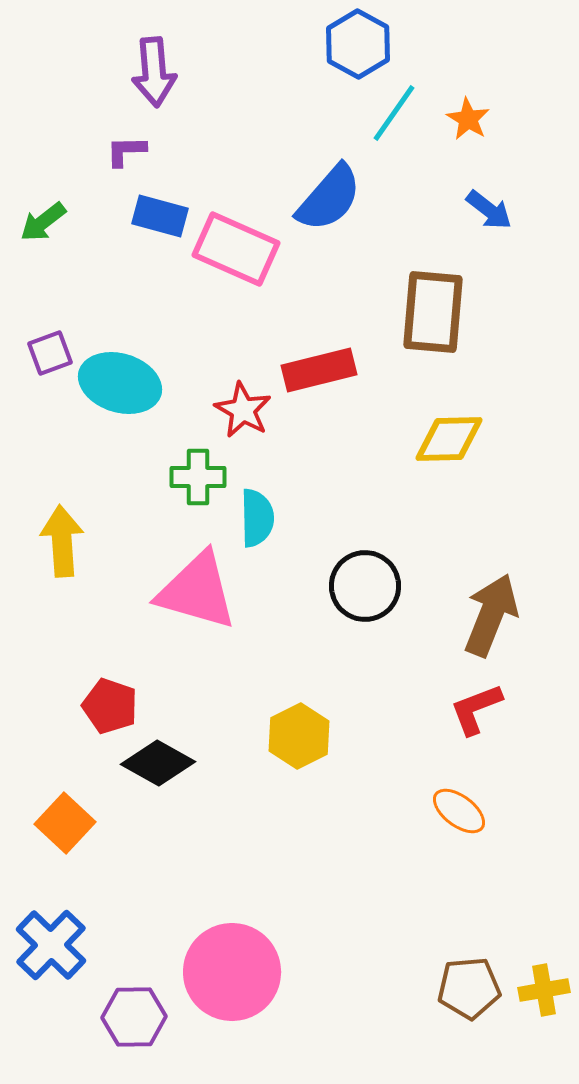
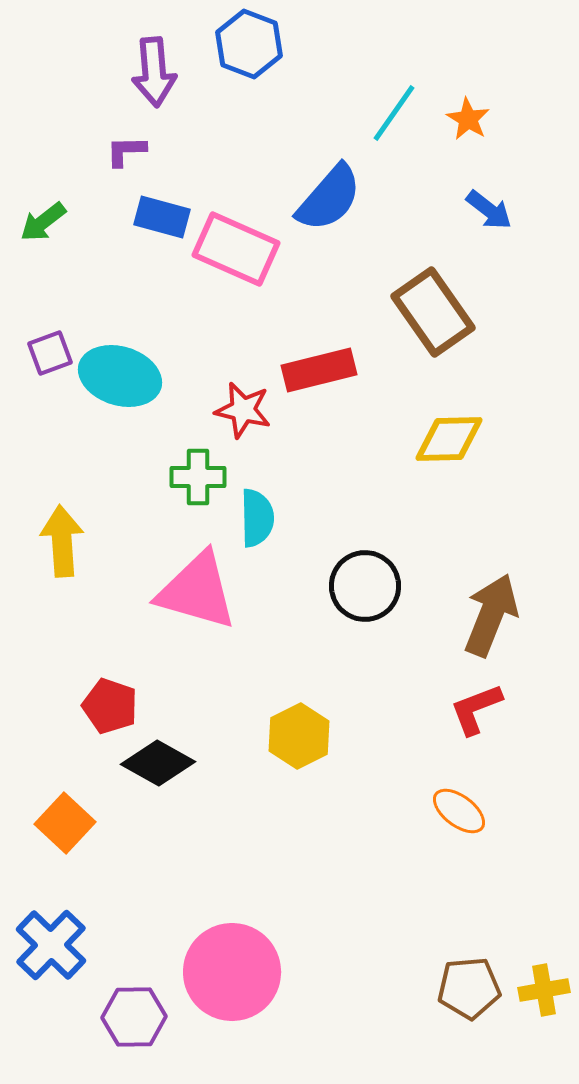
blue hexagon: moved 109 px left; rotated 8 degrees counterclockwise
blue rectangle: moved 2 px right, 1 px down
brown rectangle: rotated 40 degrees counterclockwise
cyan ellipse: moved 7 px up
red star: rotated 16 degrees counterclockwise
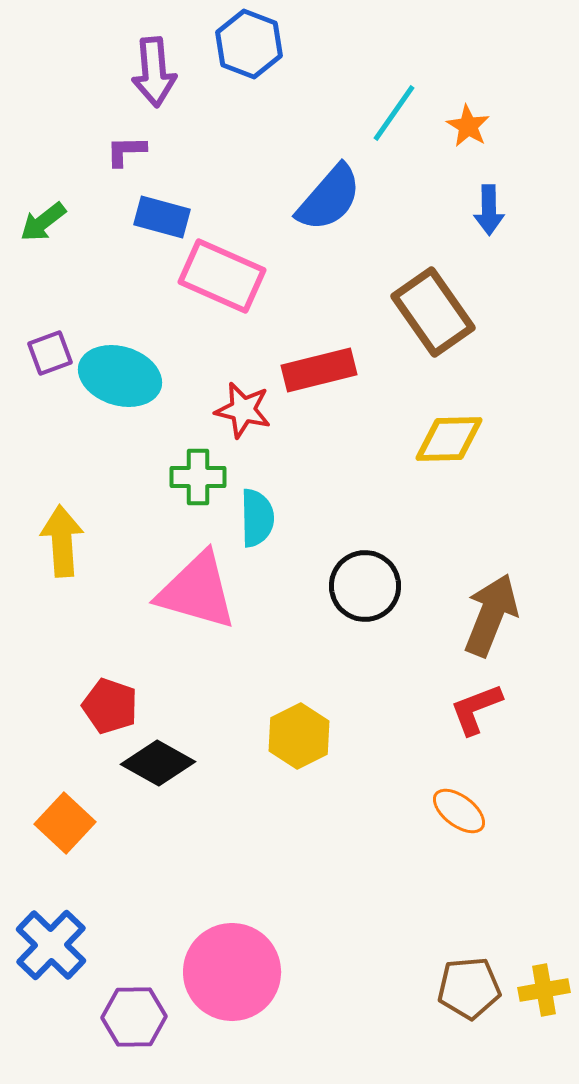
orange star: moved 7 px down
blue arrow: rotated 51 degrees clockwise
pink rectangle: moved 14 px left, 27 px down
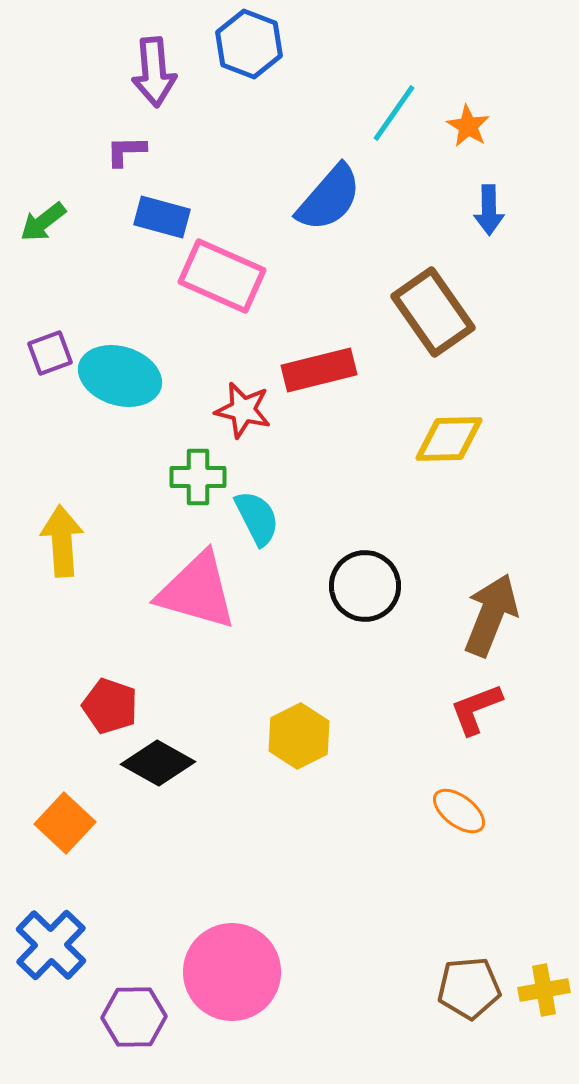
cyan semicircle: rotated 26 degrees counterclockwise
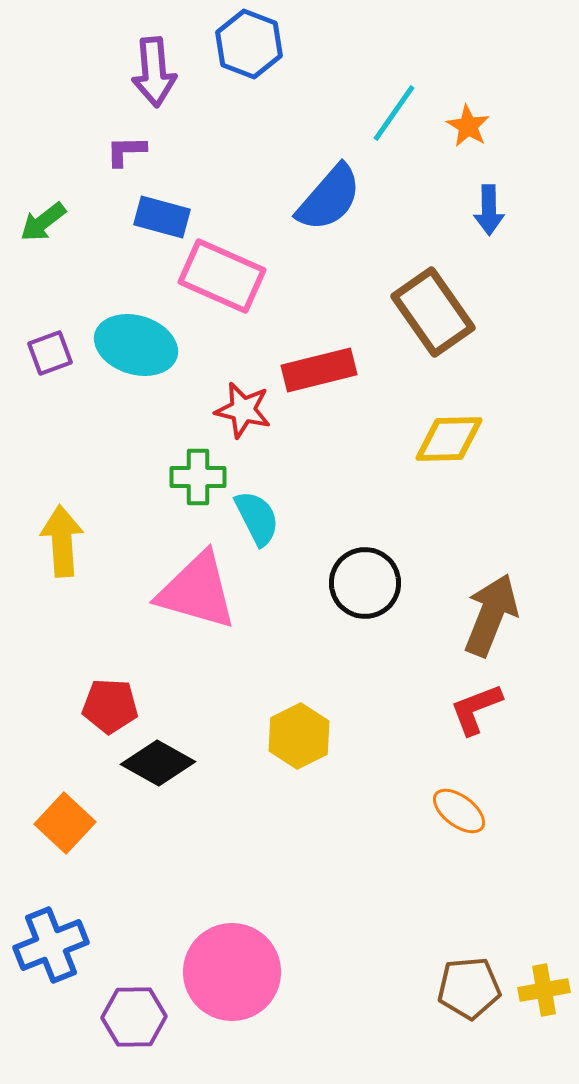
cyan ellipse: moved 16 px right, 31 px up
black circle: moved 3 px up
red pentagon: rotated 16 degrees counterclockwise
blue cross: rotated 24 degrees clockwise
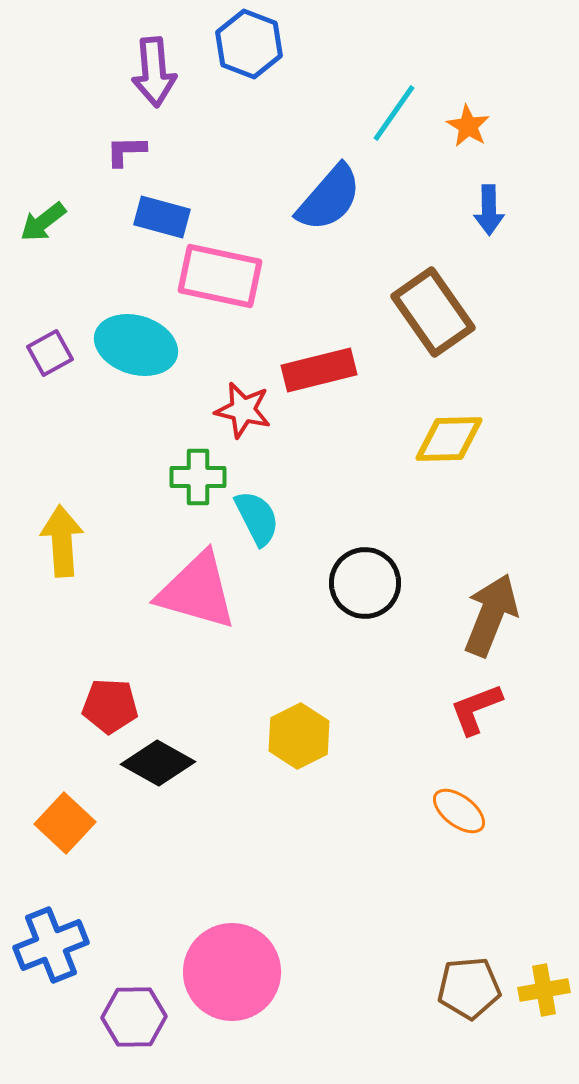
pink rectangle: moved 2 px left; rotated 12 degrees counterclockwise
purple square: rotated 9 degrees counterclockwise
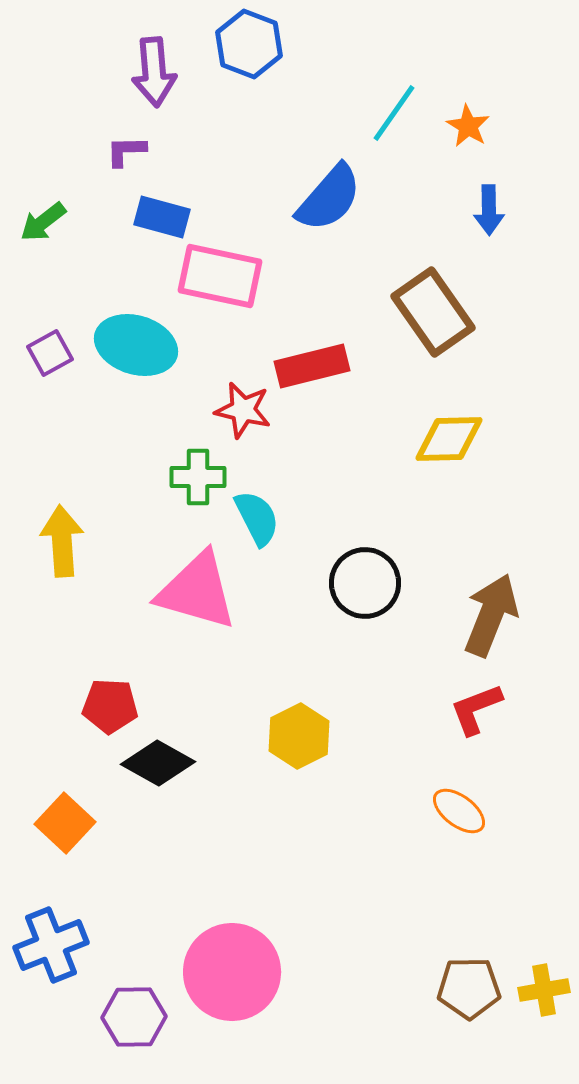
red rectangle: moved 7 px left, 4 px up
brown pentagon: rotated 4 degrees clockwise
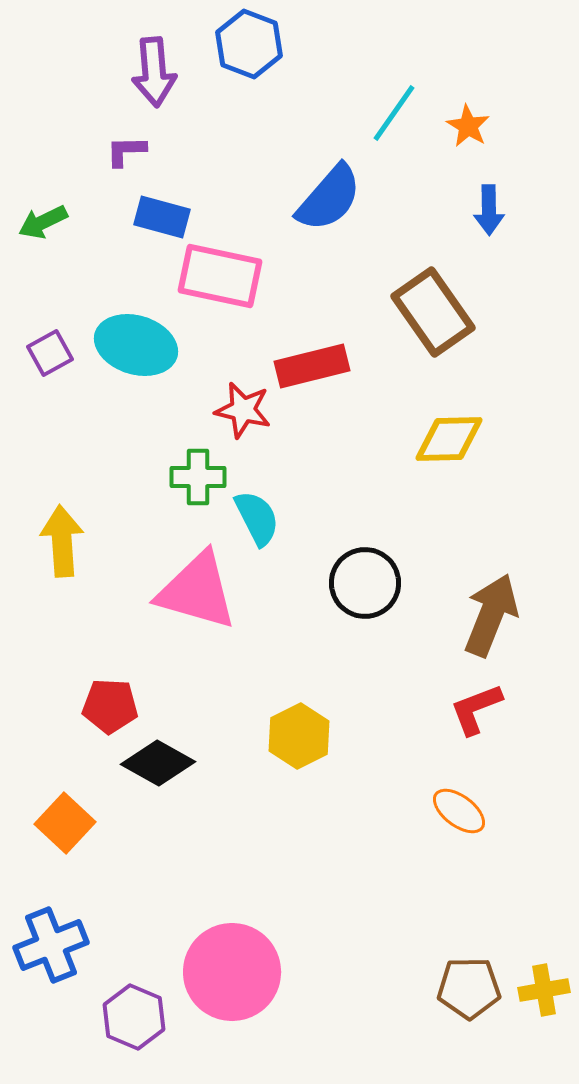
green arrow: rotated 12 degrees clockwise
purple hexagon: rotated 24 degrees clockwise
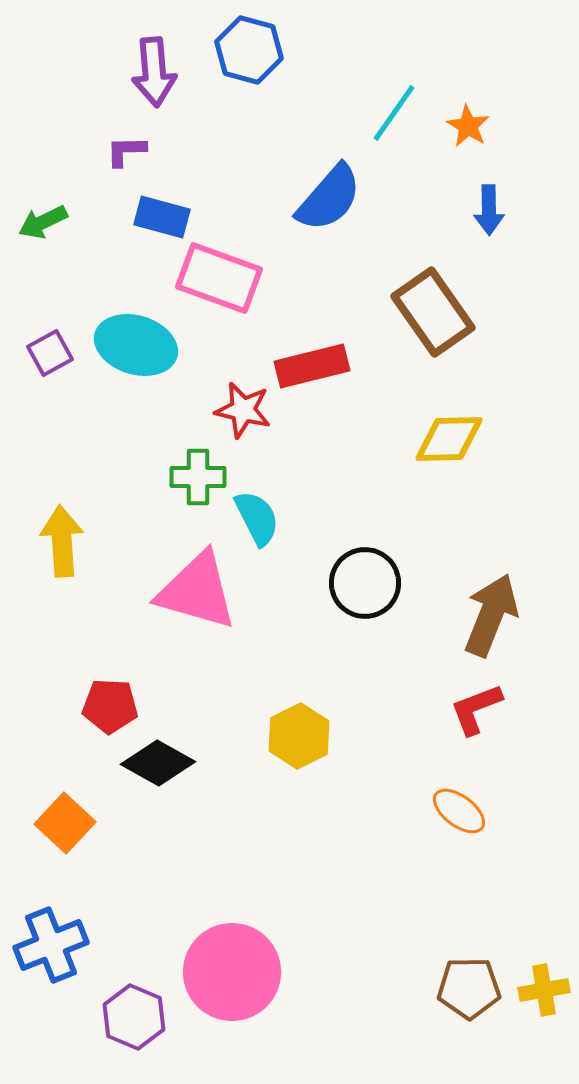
blue hexagon: moved 6 px down; rotated 6 degrees counterclockwise
pink rectangle: moved 1 px left, 2 px down; rotated 8 degrees clockwise
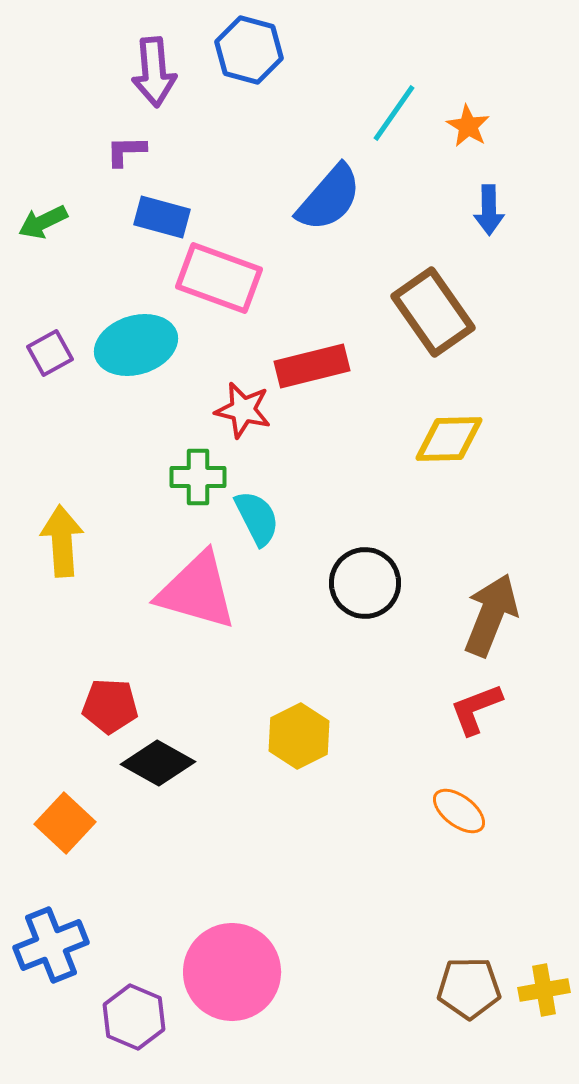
cyan ellipse: rotated 34 degrees counterclockwise
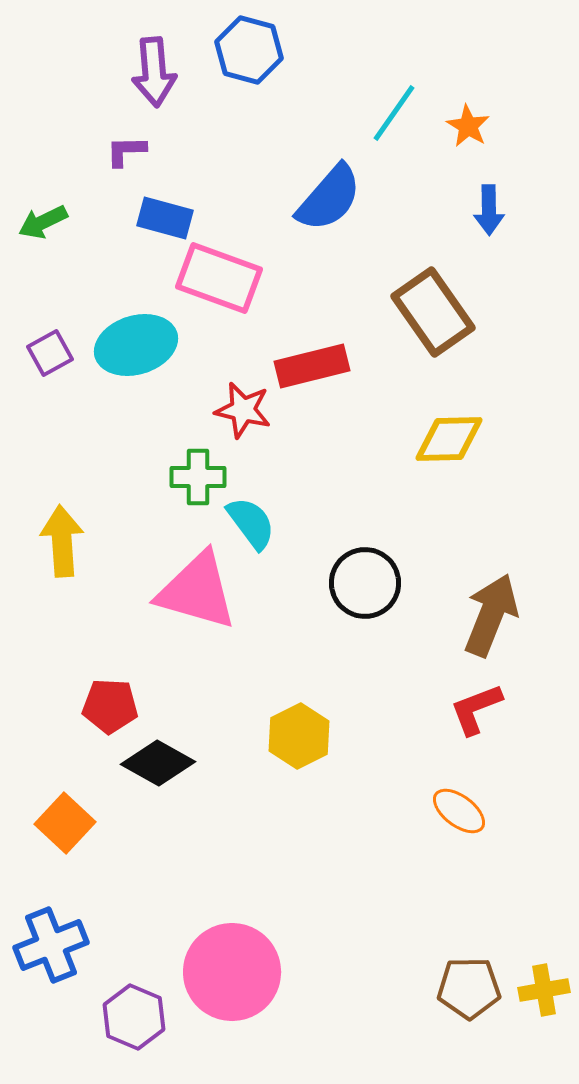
blue rectangle: moved 3 px right, 1 px down
cyan semicircle: moved 6 px left, 5 px down; rotated 10 degrees counterclockwise
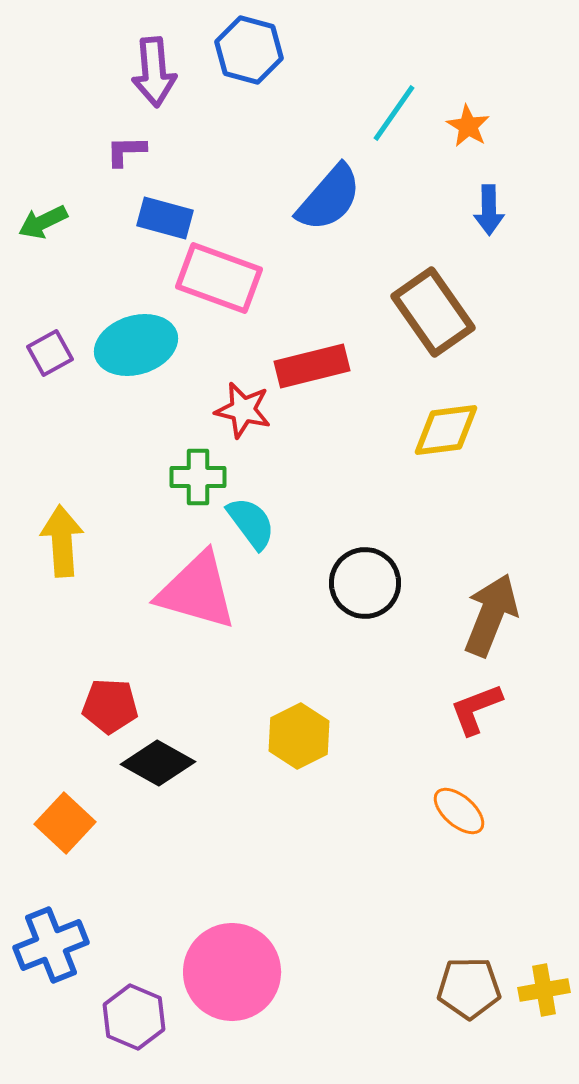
yellow diamond: moved 3 px left, 9 px up; rotated 6 degrees counterclockwise
orange ellipse: rotated 4 degrees clockwise
